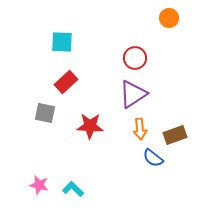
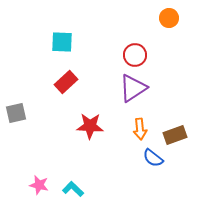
red circle: moved 3 px up
purple triangle: moved 6 px up
gray square: moved 29 px left; rotated 25 degrees counterclockwise
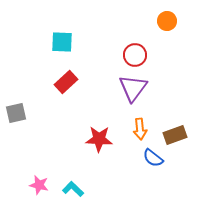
orange circle: moved 2 px left, 3 px down
purple triangle: rotated 20 degrees counterclockwise
red star: moved 9 px right, 13 px down
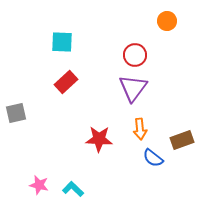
brown rectangle: moved 7 px right, 5 px down
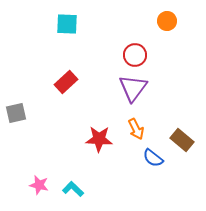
cyan square: moved 5 px right, 18 px up
orange arrow: moved 4 px left; rotated 20 degrees counterclockwise
brown rectangle: rotated 60 degrees clockwise
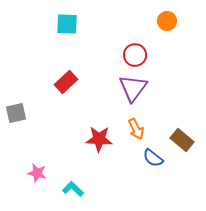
pink star: moved 2 px left, 12 px up
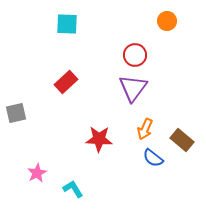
orange arrow: moved 9 px right; rotated 50 degrees clockwise
pink star: rotated 30 degrees clockwise
cyan L-shape: rotated 15 degrees clockwise
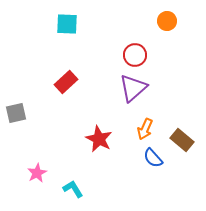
purple triangle: rotated 12 degrees clockwise
red star: rotated 24 degrees clockwise
blue semicircle: rotated 10 degrees clockwise
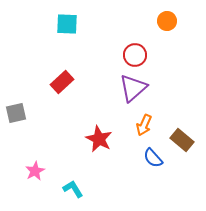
red rectangle: moved 4 px left
orange arrow: moved 1 px left, 4 px up
pink star: moved 2 px left, 2 px up
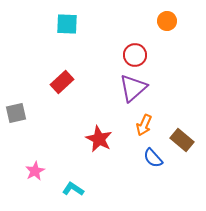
cyan L-shape: rotated 25 degrees counterclockwise
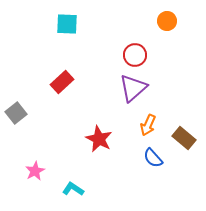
gray square: rotated 25 degrees counterclockwise
orange arrow: moved 4 px right
brown rectangle: moved 2 px right, 2 px up
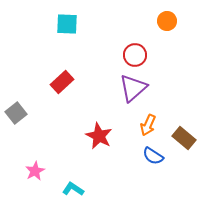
red star: moved 3 px up
blue semicircle: moved 2 px up; rotated 15 degrees counterclockwise
